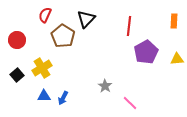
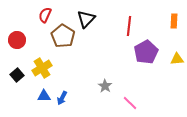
blue arrow: moved 1 px left
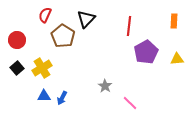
black square: moved 7 px up
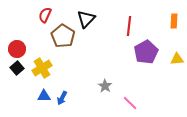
red circle: moved 9 px down
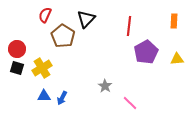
black square: rotated 32 degrees counterclockwise
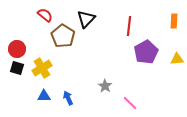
red semicircle: rotated 105 degrees clockwise
blue arrow: moved 6 px right; rotated 128 degrees clockwise
